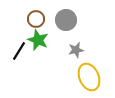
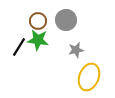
brown circle: moved 2 px right, 2 px down
green star: rotated 15 degrees counterclockwise
black line: moved 4 px up
yellow ellipse: rotated 44 degrees clockwise
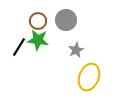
gray star: rotated 14 degrees counterclockwise
